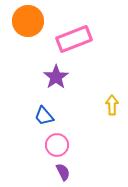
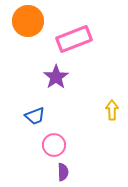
yellow arrow: moved 5 px down
blue trapezoid: moved 9 px left; rotated 70 degrees counterclockwise
pink circle: moved 3 px left
purple semicircle: rotated 24 degrees clockwise
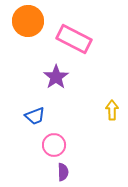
pink rectangle: rotated 48 degrees clockwise
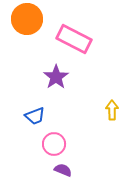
orange circle: moved 1 px left, 2 px up
pink circle: moved 1 px up
purple semicircle: moved 2 px up; rotated 66 degrees counterclockwise
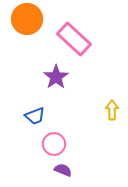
pink rectangle: rotated 16 degrees clockwise
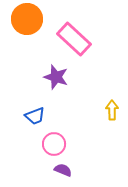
purple star: rotated 20 degrees counterclockwise
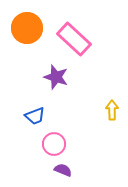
orange circle: moved 9 px down
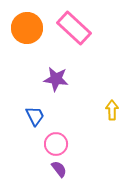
pink rectangle: moved 11 px up
purple star: moved 2 px down; rotated 10 degrees counterclockwise
blue trapezoid: rotated 95 degrees counterclockwise
pink circle: moved 2 px right
purple semicircle: moved 4 px left, 1 px up; rotated 30 degrees clockwise
